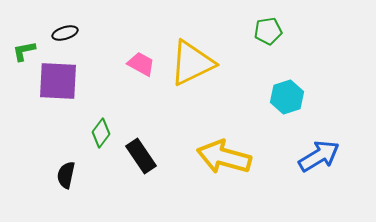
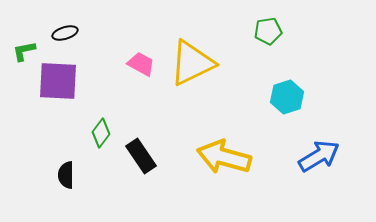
black semicircle: rotated 12 degrees counterclockwise
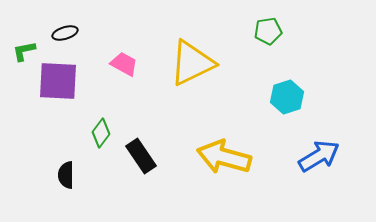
pink trapezoid: moved 17 px left
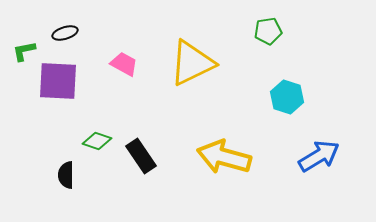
cyan hexagon: rotated 24 degrees counterclockwise
green diamond: moved 4 px left, 8 px down; rotated 72 degrees clockwise
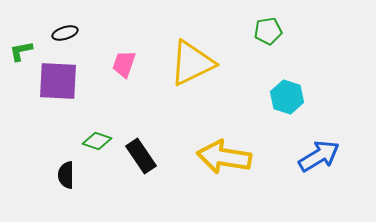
green L-shape: moved 3 px left
pink trapezoid: rotated 100 degrees counterclockwise
yellow arrow: rotated 6 degrees counterclockwise
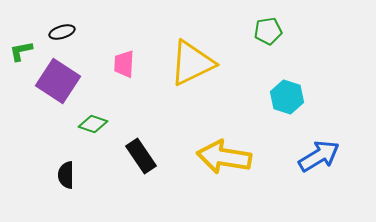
black ellipse: moved 3 px left, 1 px up
pink trapezoid: rotated 16 degrees counterclockwise
purple square: rotated 30 degrees clockwise
green diamond: moved 4 px left, 17 px up
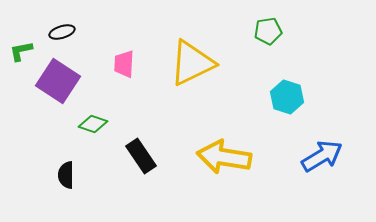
blue arrow: moved 3 px right
